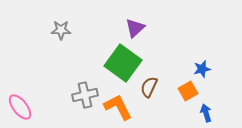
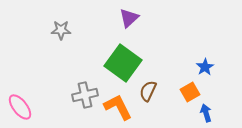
purple triangle: moved 6 px left, 10 px up
blue star: moved 3 px right, 2 px up; rotated 18 degrees counterclockwise
brown semicircle: moved 1 px left, 4 px down
orange square: moved 2 px right, 1 px down
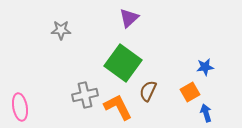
blue star: rotated 24 degrees clockwise
pink ellipse: rotated 28 degrees clockwise
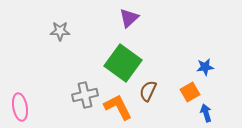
gray star: moved 1 px left, 1 px down
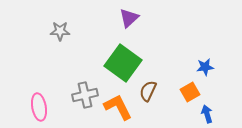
pink ellipse: moved 19 px right
blue arrow: moved 1 px right, 1 px down
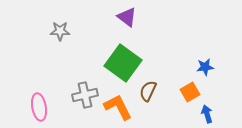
purple triangle: moved 2 px left, 1 px up; rotated 40 degrees counterclockwise
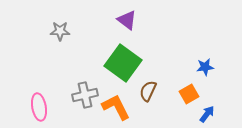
purple triangle: moved 3 px down
orange square: moved 1 px left, 2 px down
orange L-shape: moved 2 px left
blue arrow: rotated 54 degrees clockwise
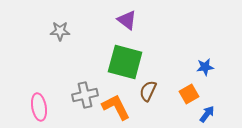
green square: moved 2 px right, 1 px up; rotated 21 degrees counterclockwise
